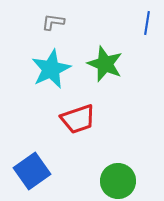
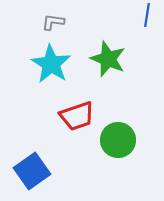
blue line: moved 8 px up
green star: moved 3 px right, 5 px up
cyan star: moved 5 px up; rotated 15 degrees counterclockwise
red trapezoid: moved 1 px left, 3 px up
green circle: moved 41 px up
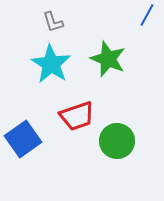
blue line: rotated 20 degrees clockwise
gray L-shape: rotated 115 degrees counterclockwise
green circle: moved 1 px left, 1 px down
blue square: moved 9 px left, 32 px up
